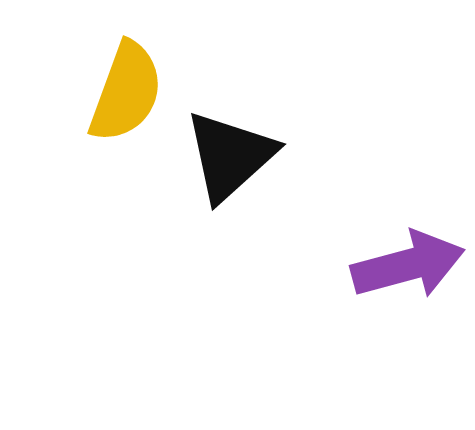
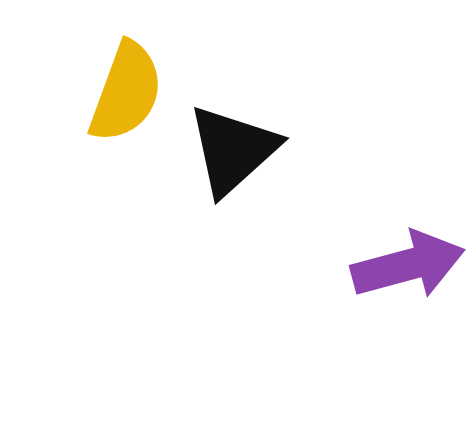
black triangle: moved 3 px right, 6 px up
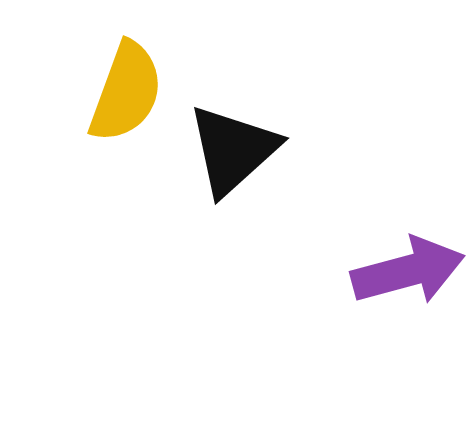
purple arrow: moved 6 px down
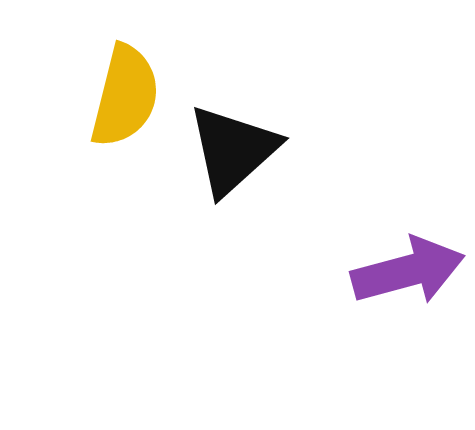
yellow semicircle: moved 1 px left, 4 px down; rotated 6 degrees counterclockwise
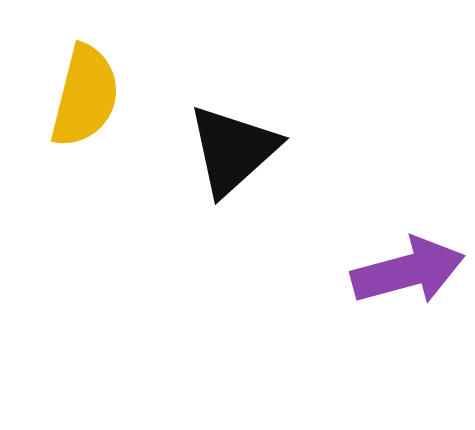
yellow semicircle: moved 40 px left
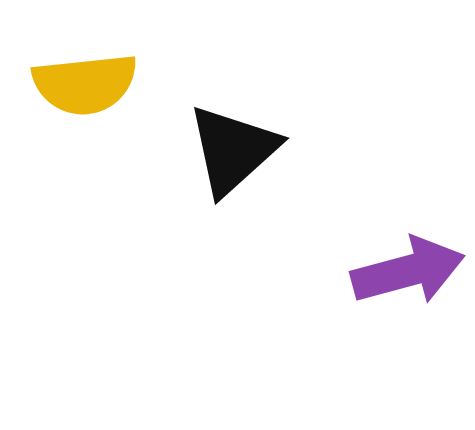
yellow semicircle: moved 12 px up; rotated 70 degrees clockwise
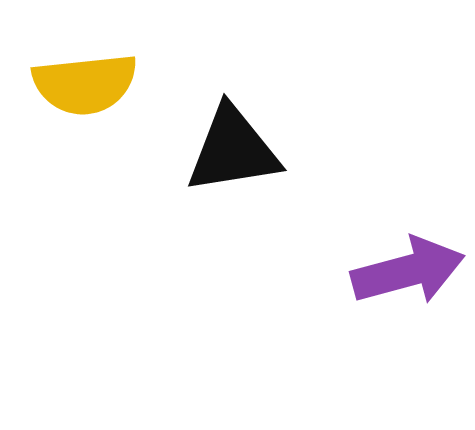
black triangle: rotated 33 degrees clockwise
